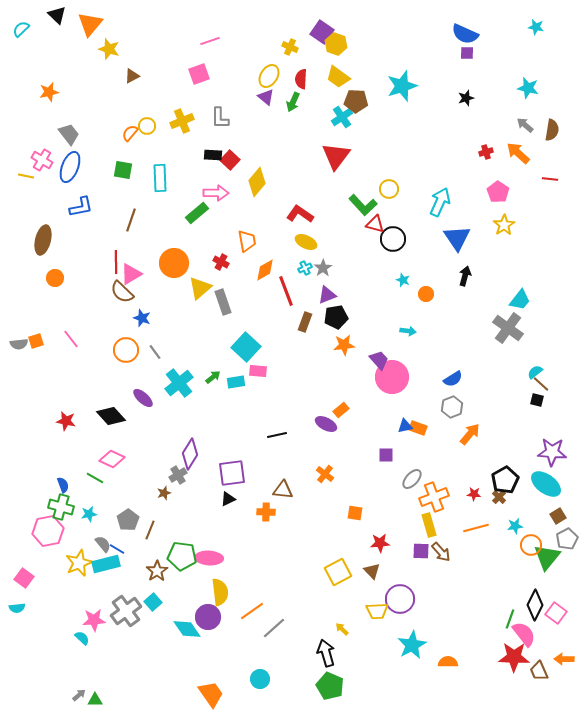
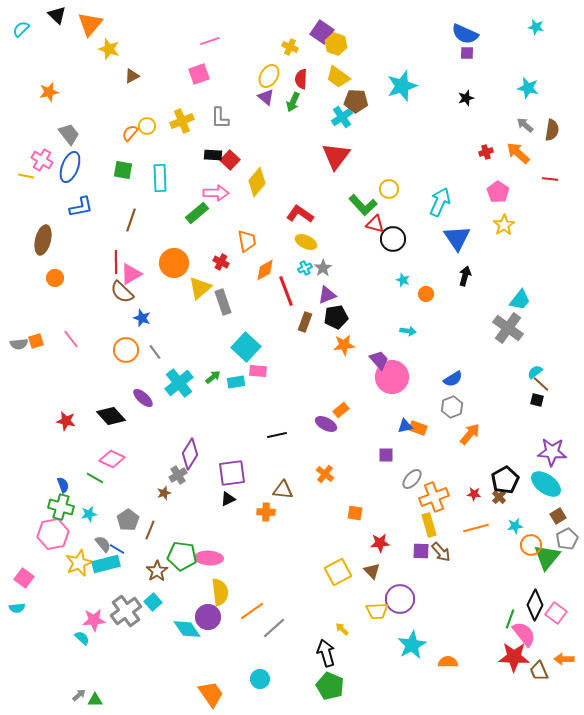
pink hexagon at (48, 531): moved 5 px right, 3 px down
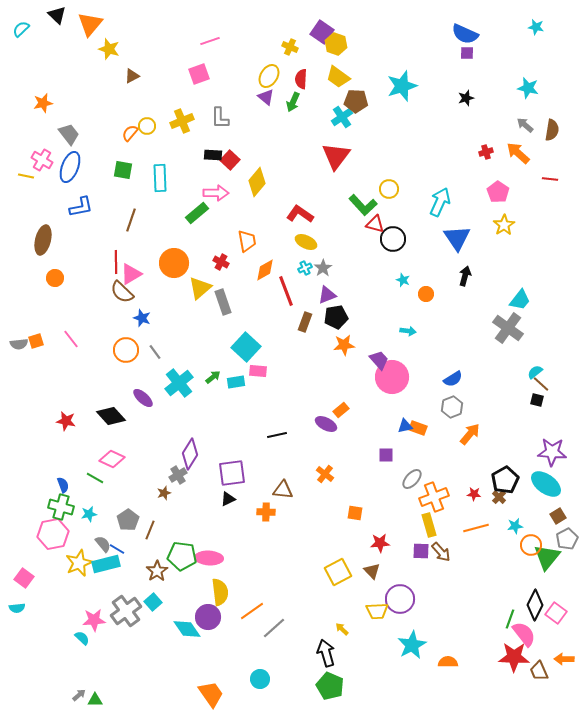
orange star at (49, 92): moved 6 px left, 11 px down
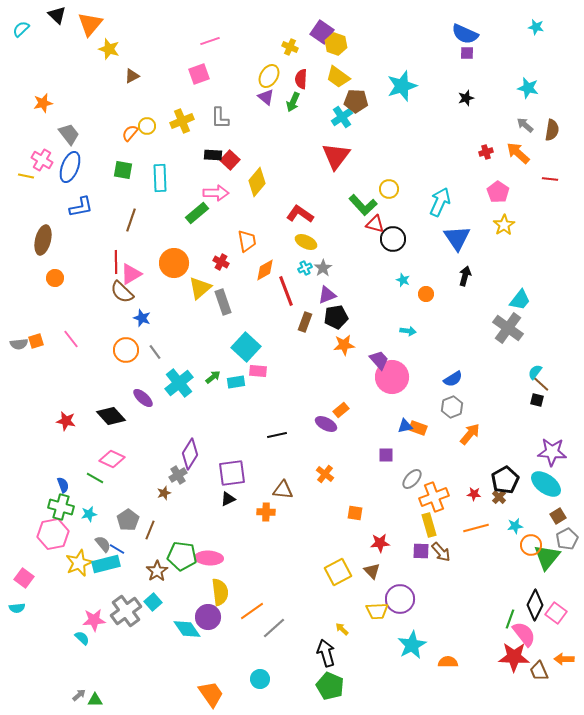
cyan semicircle at (535, 372): rotated 14 degrees counterclockwise
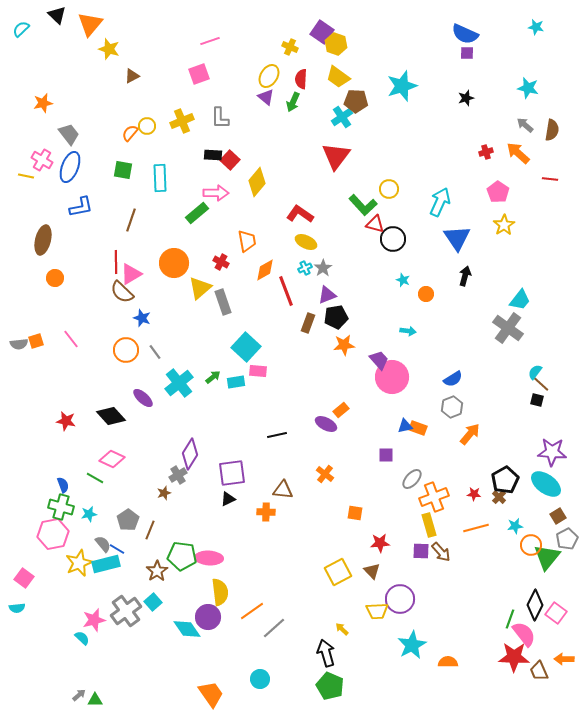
brown rectangle at (305, 322): moved 3 px right, 1 px down
pink star at (94, 620): rotated 10 degrees counterclockwise
